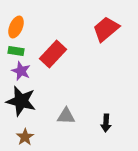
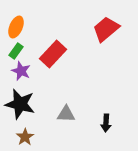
green rectangle: rotated 63 degrees counterclockwise
black star: moved 1 px left, 3 px down
gray triangle: moved 2 px up
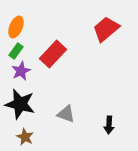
purple star: rotated 24 degrees clockwise
gray triangle: rotated 18 degrees clockwise
black arrow: moved 3 px right, 2 px down
brown star: rotated 12 degrees counterclockwise
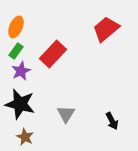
gray triangle: rotated 42 degrees clockwise
black arrow: moved 3 px right, 4 px up; rotated 30 degrees counterclockwise
